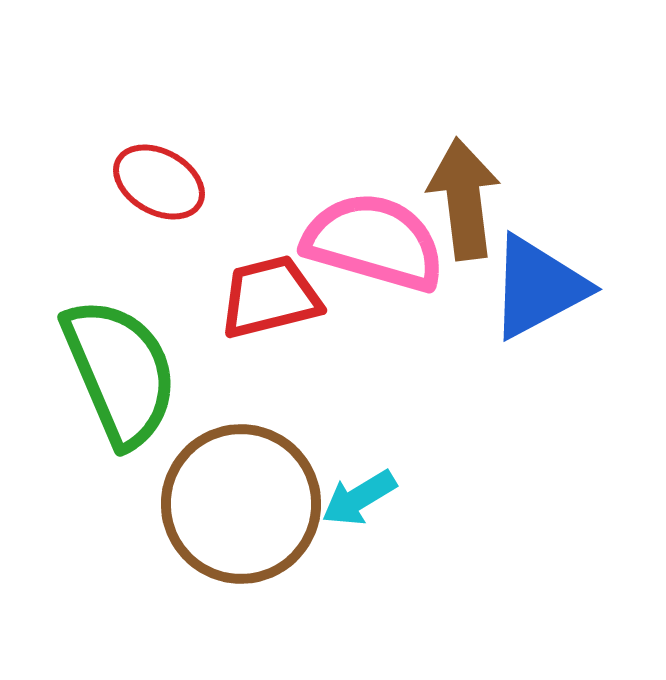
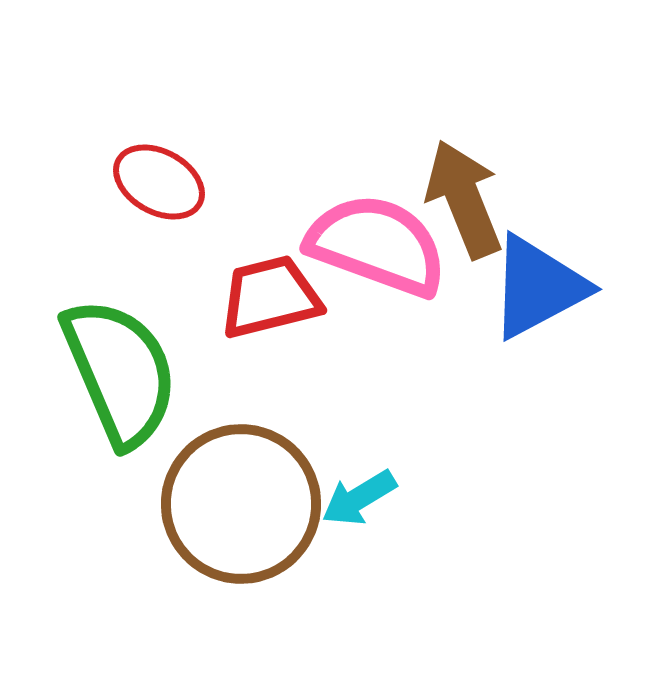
brown arrow: rotated 15 degrees counterclockwise
pink semicircle: moved 3 px right, 3 px down; rotated 4 degrees clockwise
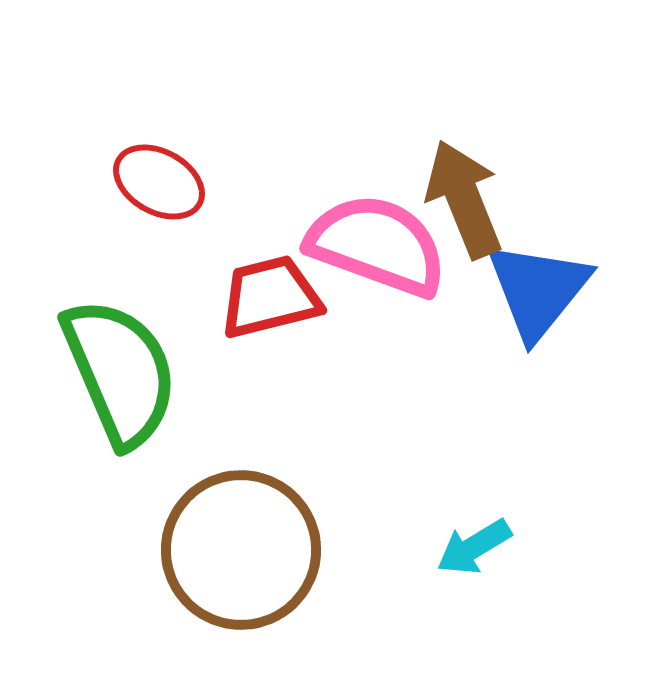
blue triangle: moved 3 px down; rotated 23 degrees counterclockwise
cyan arrow: moved 115 px right, 49 px down
brown circle: moved 46 px down
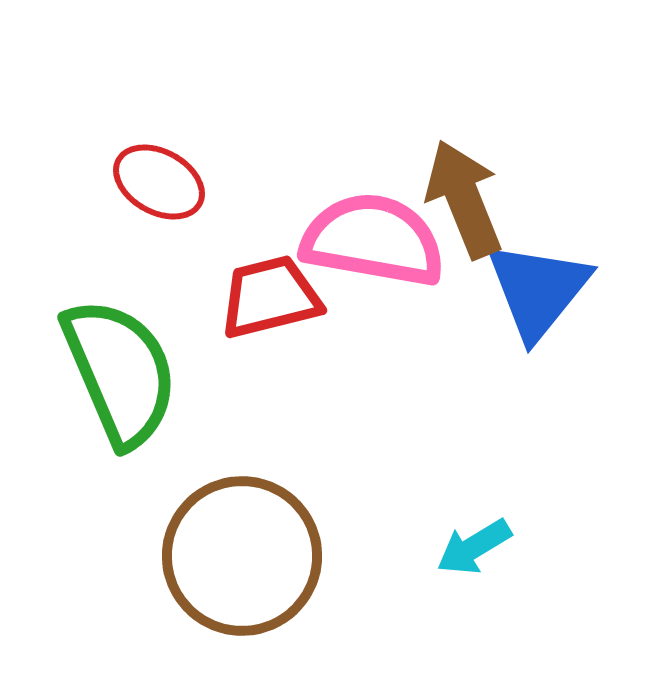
pink semicircle: moved 4 px left, 5 px up; rotated 10 degrees counterclockwise
brown circle: moved 1 px right, 6 px down
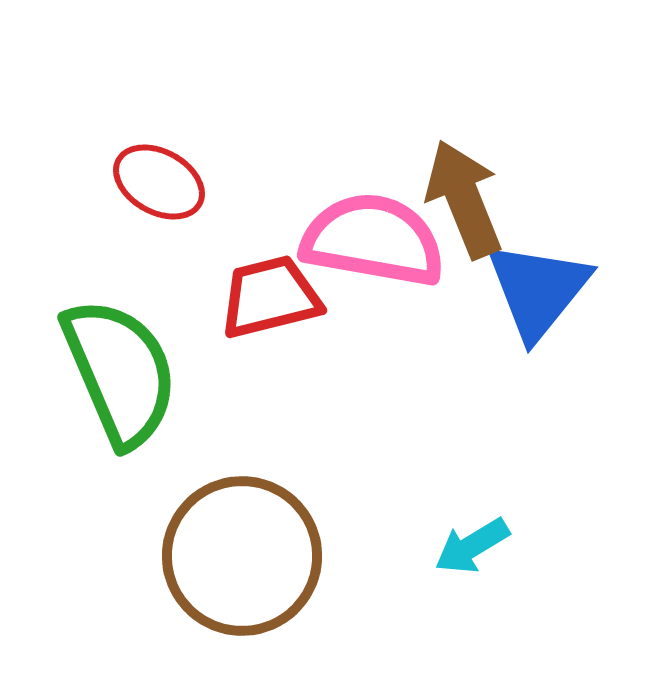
cyan arrow: moved 2 px left, 1 px up
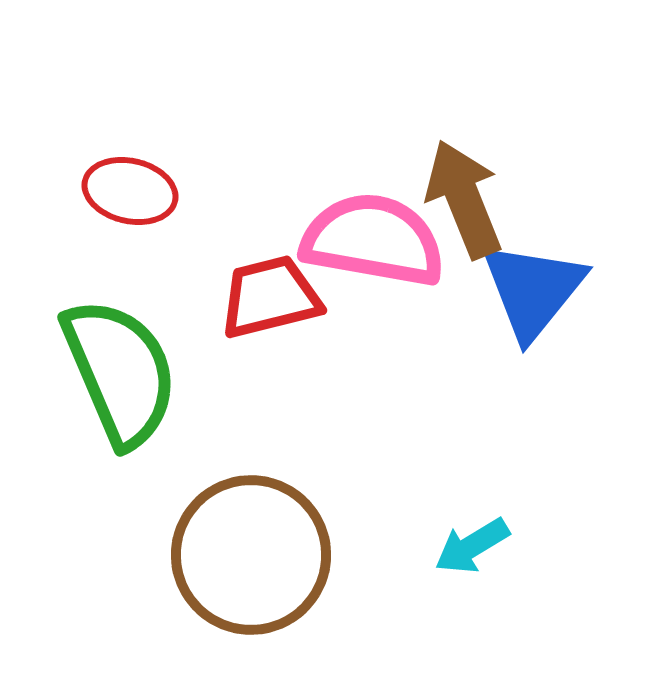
red ellipse: moved 29 px left, 9 px down; rotated 16 degrees counterclockwise
blue triangle: moved 5 px left
brown circle: moved 9 px right, 1 px up
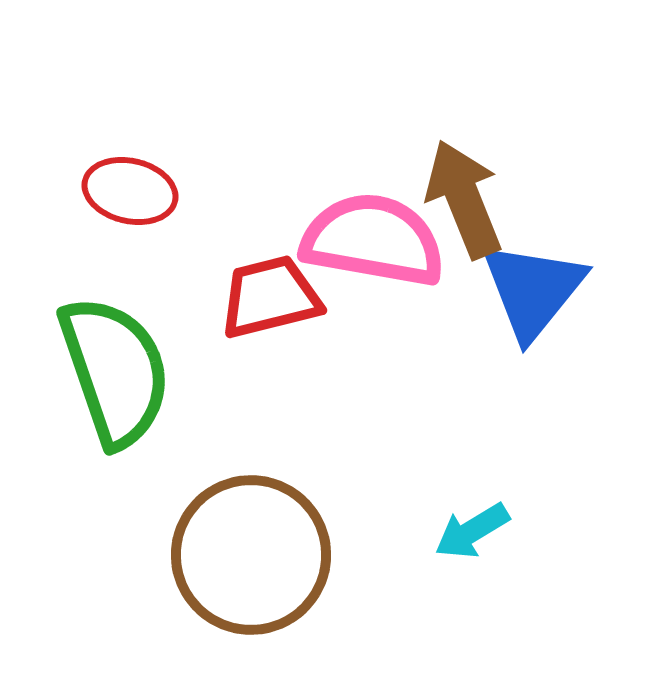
green semicircle: moved 5 px left, 1 px up; rotated 4 degrees clockwise
cyan arrow: moved 15 px up
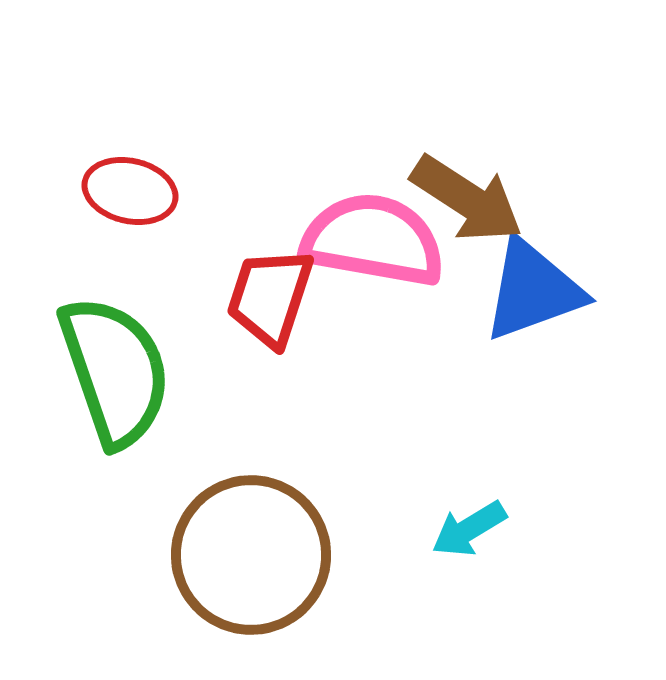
brown arrow: moved 3 px right; rotated 145 degrees clockwise
blue triangle: rotated 31 degrees clockwise
red trapezoid: rotated 58 degrees counterclockwise
cyan arrow: moved 3 px left, 2 px up
